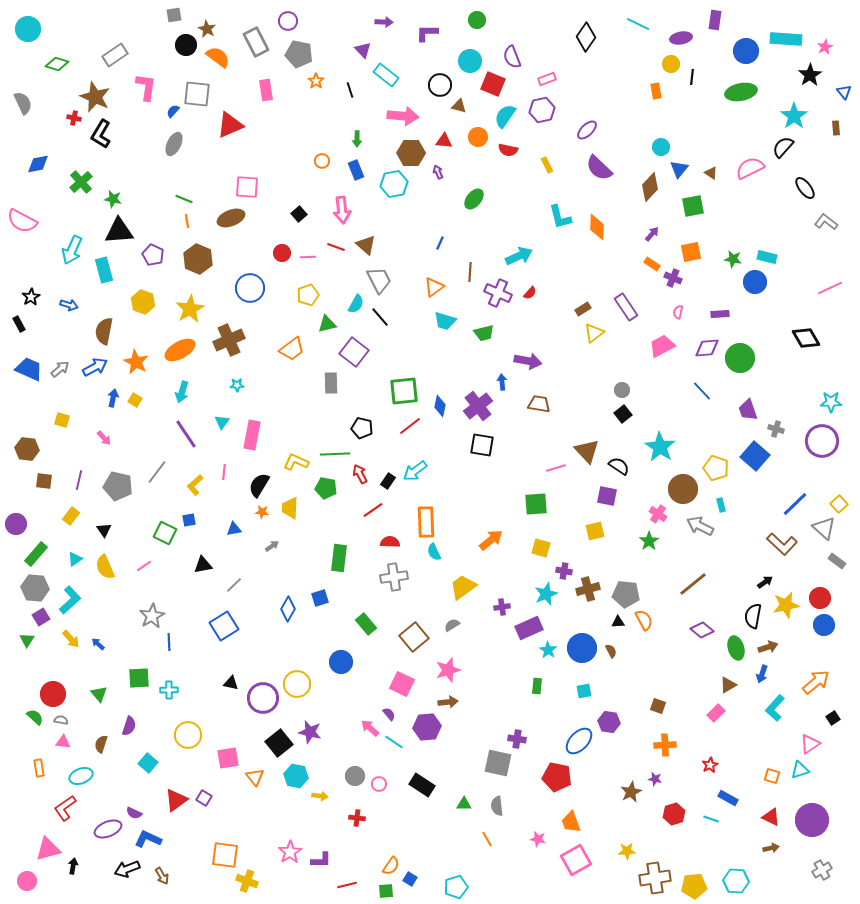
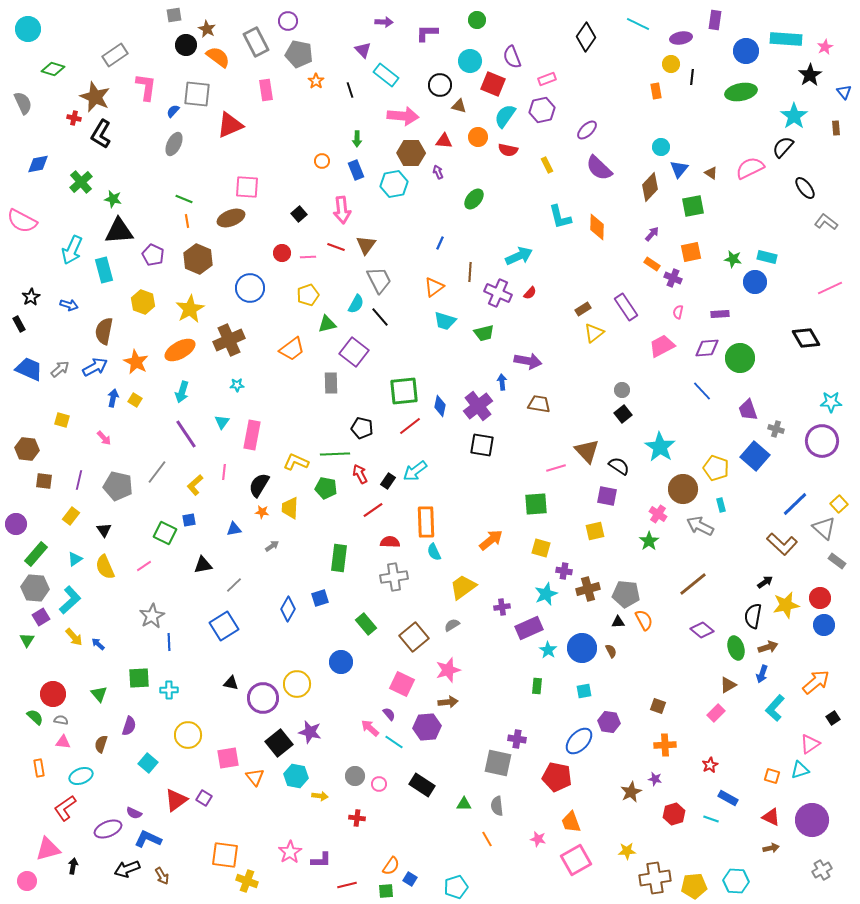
green diamond at (57, 64): moved 4 px left, 5 px down
brown triangle at (366, 245): rotated 25 degrees clockwise
yellow arrow at (71, 639): moved 3 px right, 2 px up
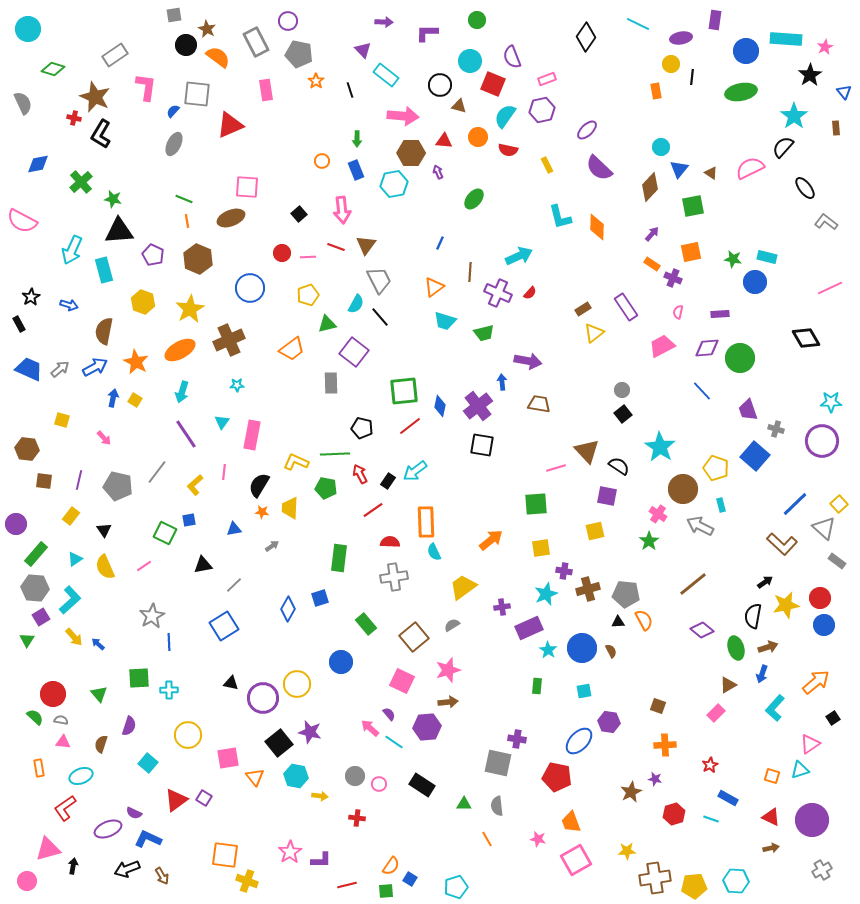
yellow square at (541, 548): rotated 24 degrees counterclockwise
pink square at (402, 684): moved 3 px up
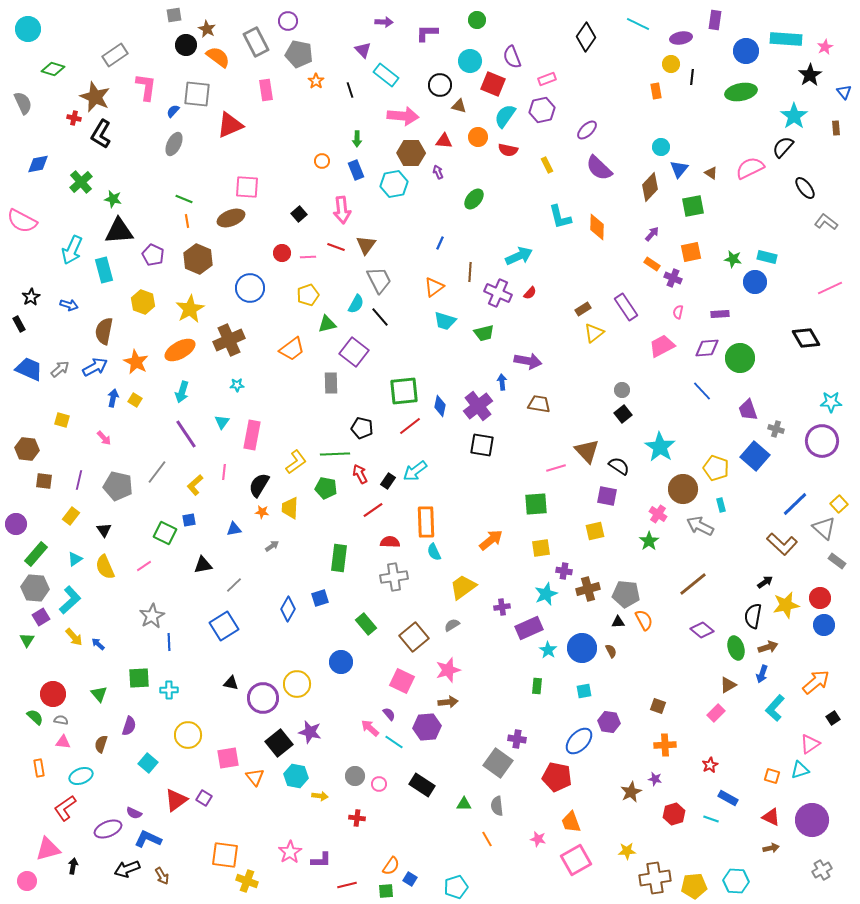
yellow L-shape at (296, 462): rotated 120 degrees clockwise
gray square at (498, 763): rotated 24 degrees clockwise
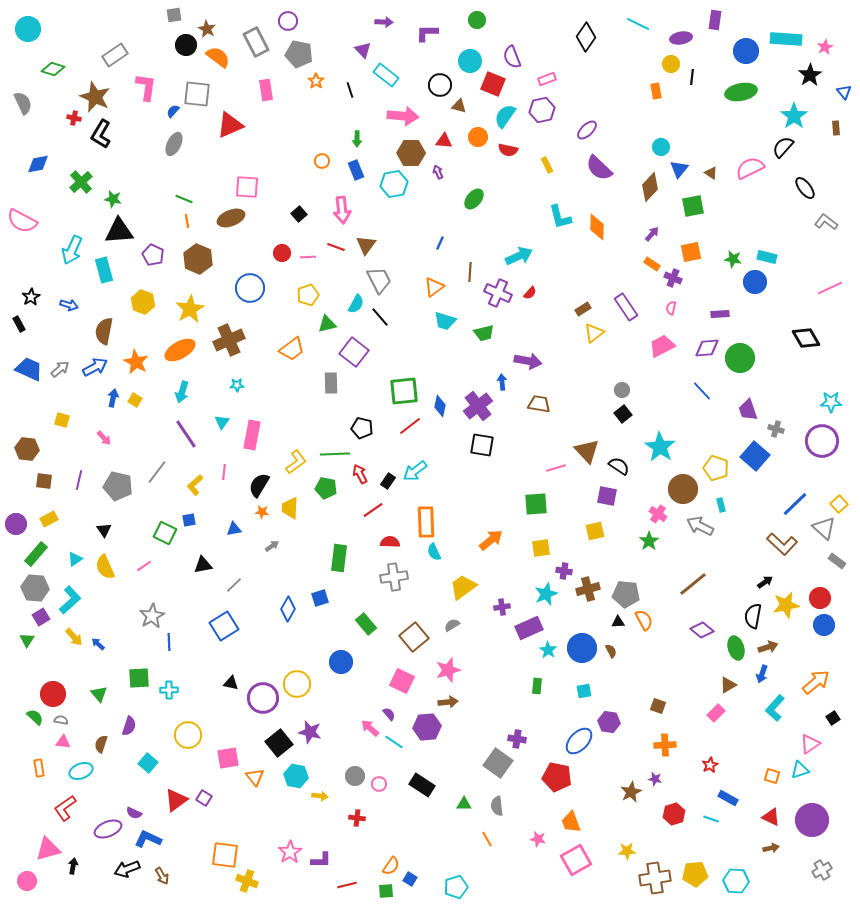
pink semicircle at (678, 312): moved 7 px left, 4 px up
yellow rectangle at (71, 516): moved 22 px left, 3 px down; rotated 24 degrees clockwise
cyan ellipse at (81, 776): moved 5 px up
yellow pentagon at (694, 886): moved 1 px right, 12 px up
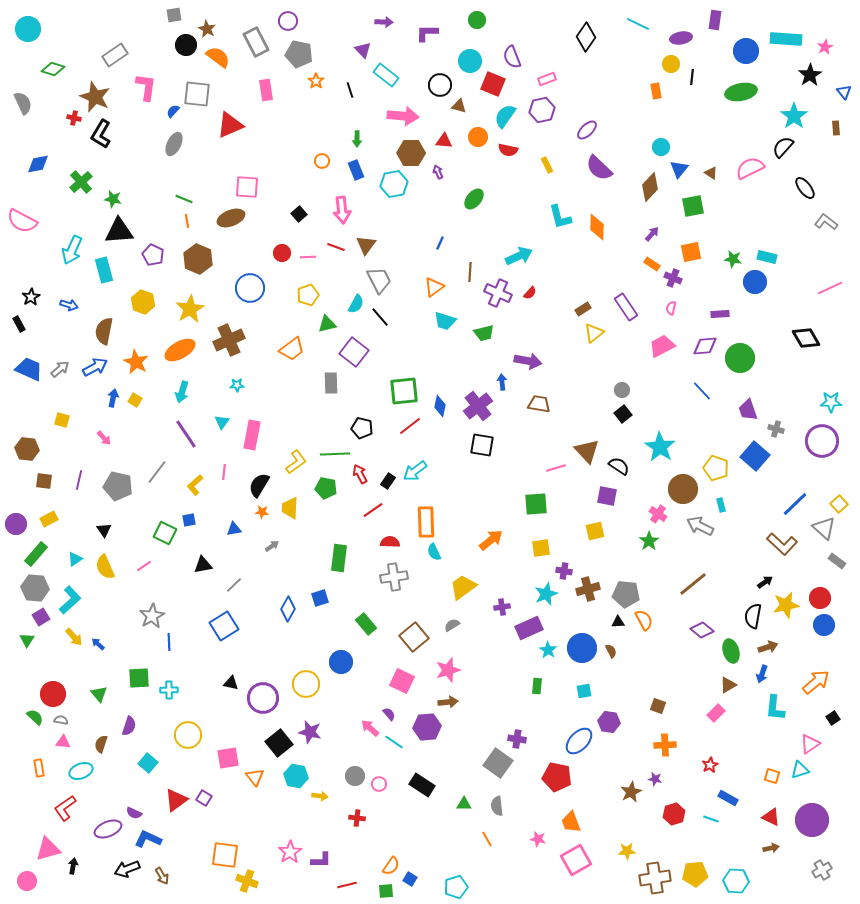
purple diamond at (707, 348): moved 2 px left, 2 px up
green ellipse at (736, 648): moved 5 px left, 3 px down
yellow circle at (297, 684): moved 9 px right
cyan L-shape at (775, 708): rotated 36 degrees counterclockwise
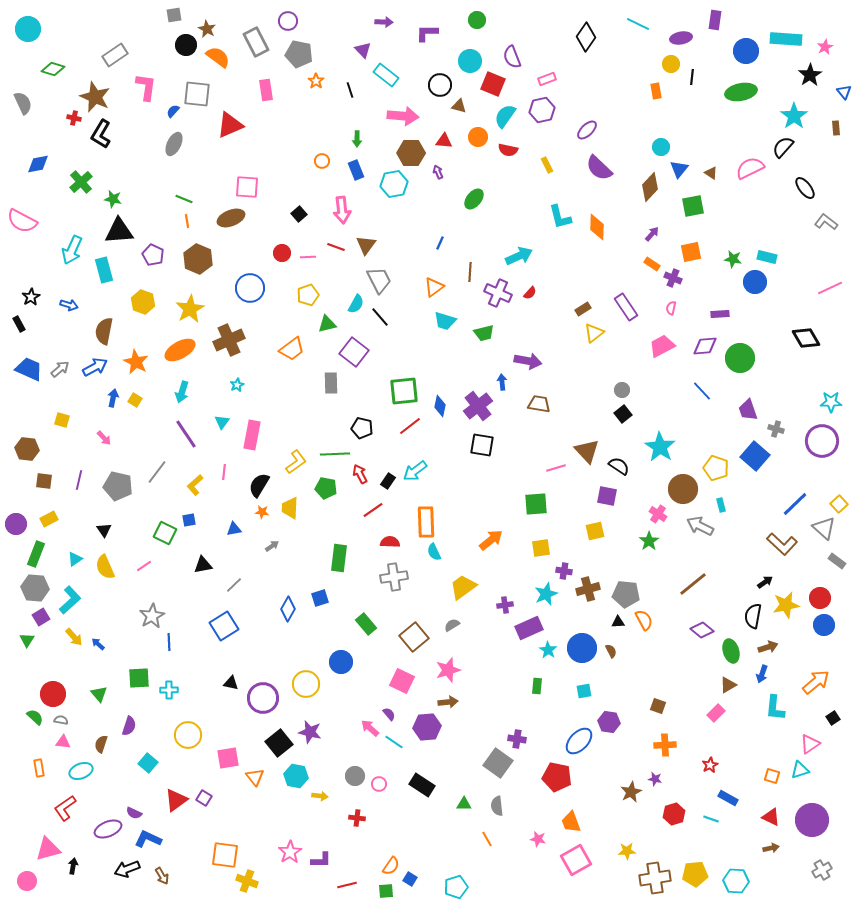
cyan star at (237, 385): rotated 24 degrees counterclockwise
green rectangle at (36, 554): rotated 20 degrees counterclockwise
purple cross at (502, 607): moved 3 px right, 2 px up
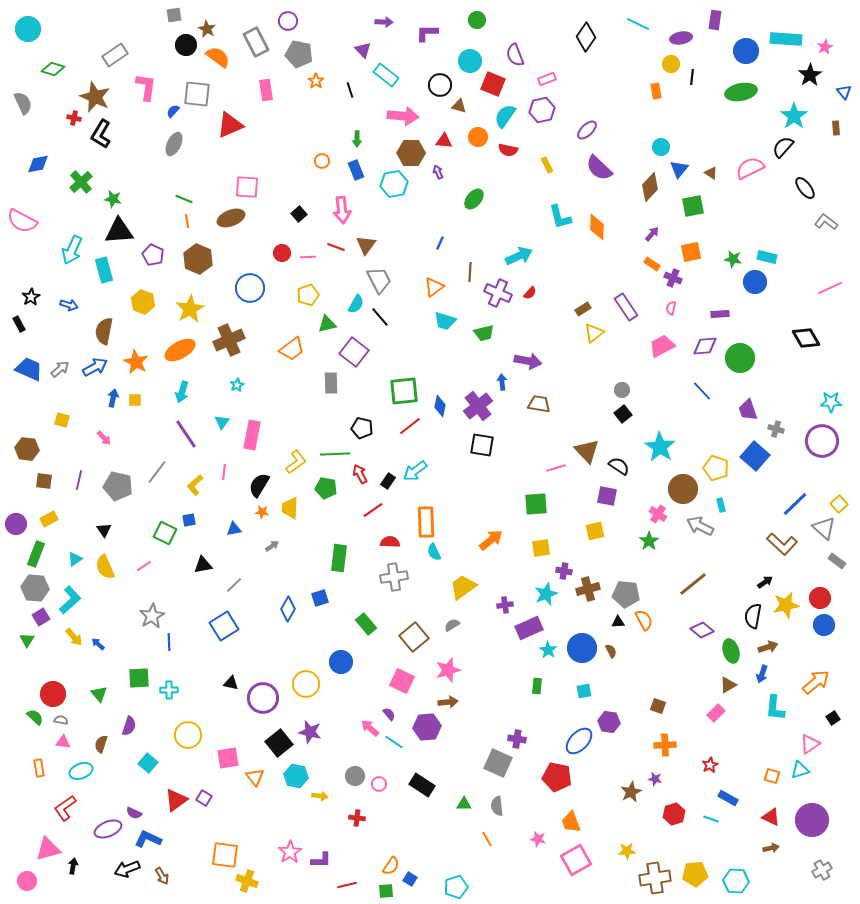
purple semicircle at (512, 57): moved 3 px right, 2 px up
yellow square at (135, 400): rotated 32 degrees counterclockwise
gray square at (498, 763): rotated 12 degrees counterclockwise
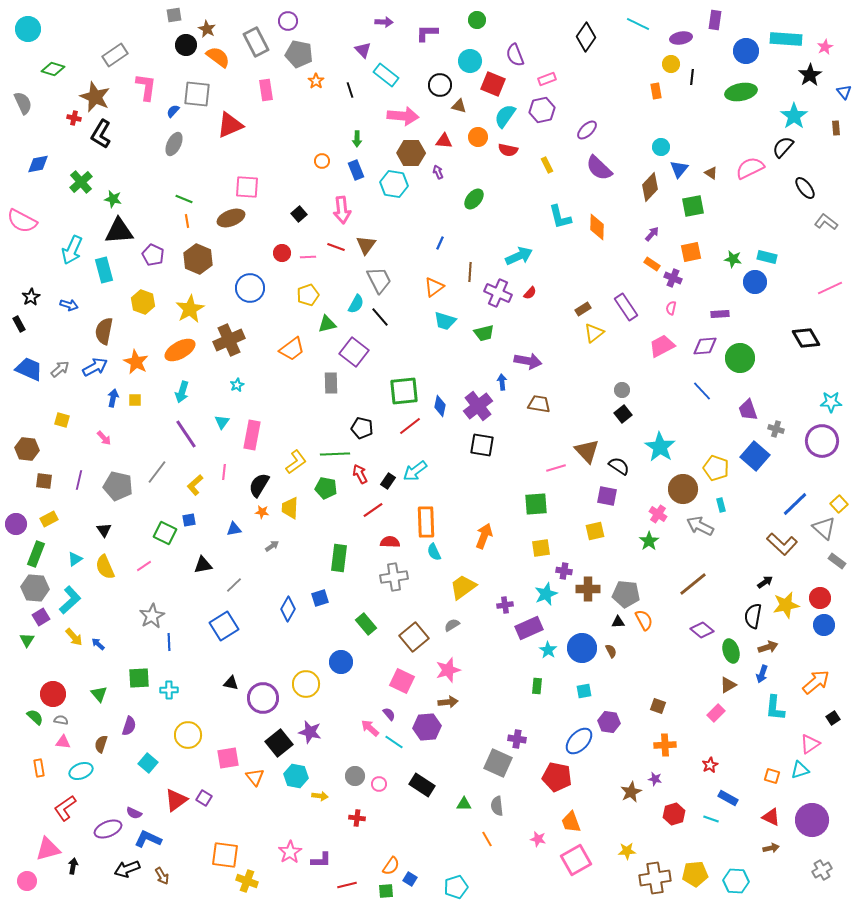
cyan hexagon at (394, 184): rotated 20 degrees clockwise
orange arrow at (491, 540): moved 7 px left, 4 px up; rotated 30 degrees counterclockwise
brown cross at (588, 589): rotated 15 degrees clockwise
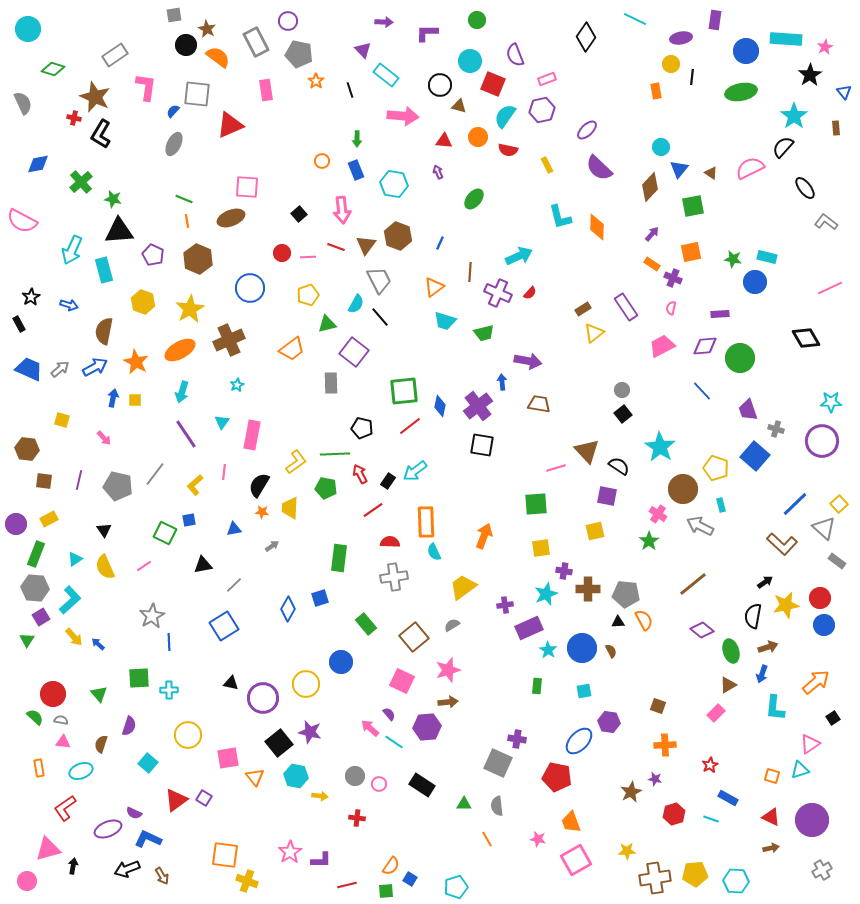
cyan line at (638, 24): moved 3 px left, 5 px up
brown hexagon at (411, 153): moved 13 px left, 83 px down; rotated 20 degrees clockwise
gray line at (157, 472): moved 2 px left, 2 px down
